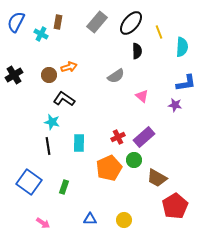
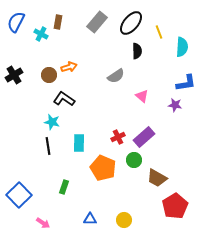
orange pentagon: moved 6 px left; rotated 25 degrees counterclockwise
blue square: moved 10 px left, 13 px down; rotated 10 degrees clockwise
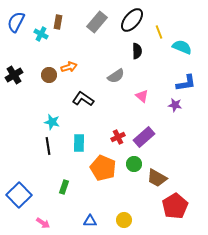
black ellipse: moved 1 px right, 3 px up
cyan semicircle: rotated 72 degrees counterclockwise
black L-shape: moved 19 px right
green circle: moved 4 px down
blue triangle: moved 2 px down
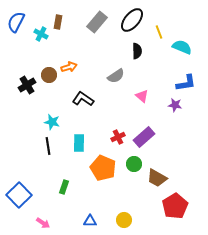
black cross: moved 13 px right, 10 px down
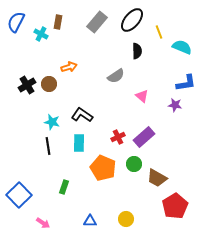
brown circle: moved 9 px down
black L-shape: moved 1 px left, 16 px down
yellow circle: moved 2 px right, 1 px up
